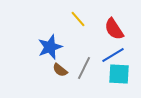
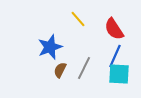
blue line: moved 2 px right, 1 px down; rotated 35 degrees counterclockwise
brown semicircle: rotated 77 degrees clockwise
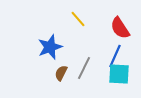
red semicircle: moved 6 px right, 1 px up
brown semicircle: moved 1 px right, 3 px down
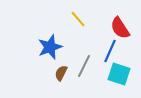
blue line: moved 5 px left, 5 px up
gray line: moved 2 px up
cyan square: rotated 15 degrees clockwise
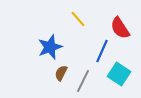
blue line: moved 8 px left
gray line: moved 1 px left, 15 px down
cyan square: rotated 15 degrees clockwise
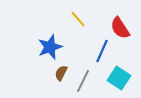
cyan square: moved 4 px down
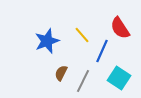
yellow line: moved 4 px right, 16 px down
blue star: moved 3 px left, 6 px up
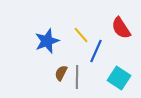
red semicircle: moved 1 px right
yellow line: moved 1 px left
blue line: moved 6 px left
gray line: moved 6 px left, 4 px up; rotated 25 degrees counterclockwise
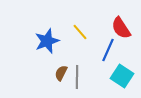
yellow line: moved 1 px left, 3 px up
blue line: moved 12 px right, 1 px up
cyan square: moved 3 px right, 2 px up
